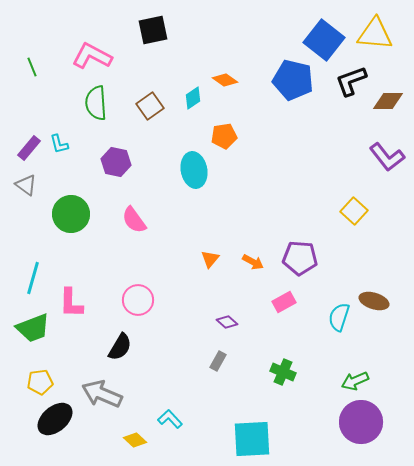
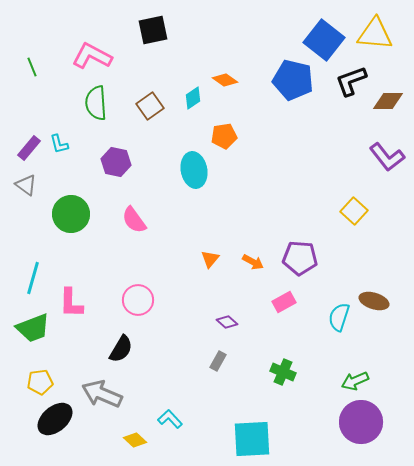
black semicircle at (120, 347): moved 1 px right, 2 px down
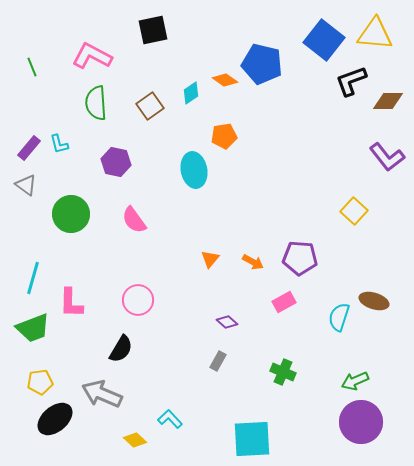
blue pentagon at (293, 80): moved 31 px left, 16 px up
cyan diamond at (193, 98): moved 2 px left, 5 px up
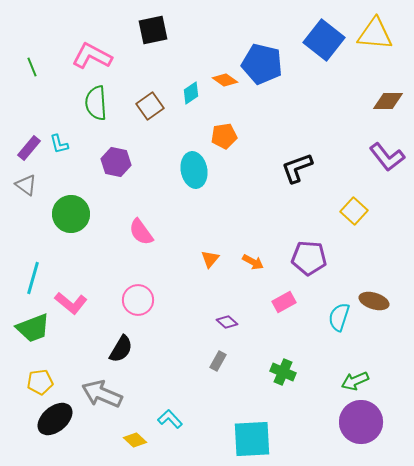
black L-shape at (351, 81): moved 54 px left, 87 px down
pink semicircle at (134, 220): moved 7 px right, 12 px down
purple pentagon at (300, 258): moved 9 px right
pink L-shape at (71, 303): rotated 52 degrees counterclockwise
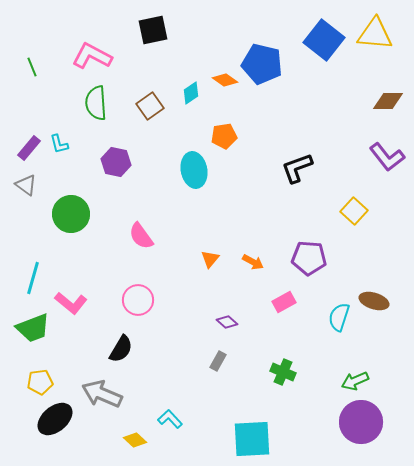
pink semicircle at (141, 232): moved 4 px down
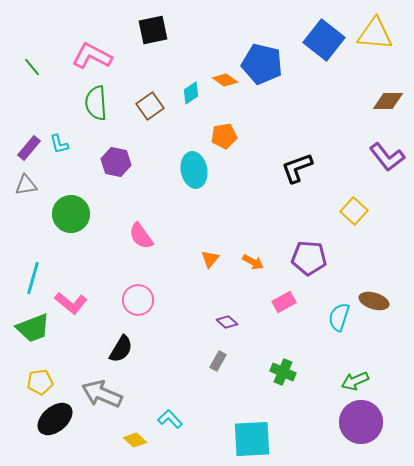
green line at (32, 67): rotated 18 degrees counterclockwise
gray triangle at (26, 185): rotated 45 degrees counterclockwise
